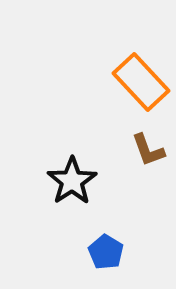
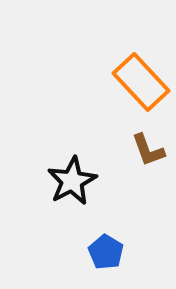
black star: rotated 6 degrees clockwise
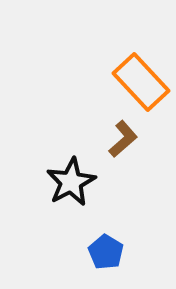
brown L-shape: moved 25 px left, 11 px up; rotated 111 degrees counterclockwise
black star: moved 1 px left, 1 px down
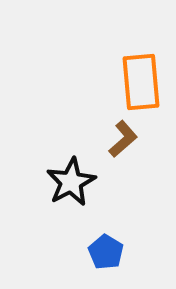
orange rectangle: rotated 38 degrees clockwise
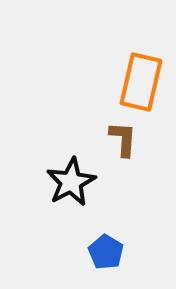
orange rectangle: rotated 18 degrees clockwise
brown L-shape: rotated 45 degrees counterclockwise
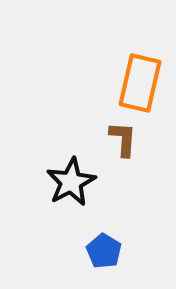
orange rectangle: moved 1 px left, 1 px down
blue pentagon: moved 2 px left, 1 px up
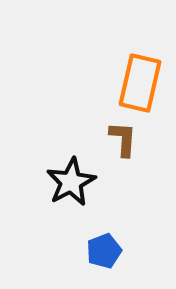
blue pentagon: rotated 20 degrees clockwise
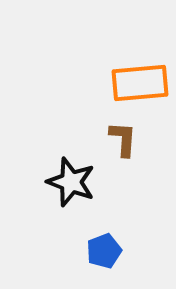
orange rectangle: rotated 72 degrees clockwise
black star: rotated 24 degrees counterclockwise
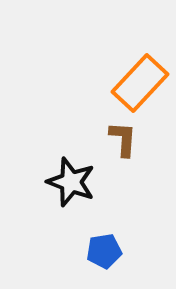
orange rectangle: rotated 42 degrees counterclockwise
blue pentagon: rotated 12 degrees clockwise
